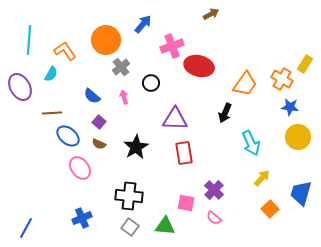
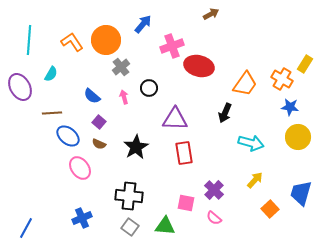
orange L-shape: moved 7 px right, 9 px up
black circle: moved 2 px left, 5 px down
cyan arrow: rotated 50 degrees counterclockwise
yellow arrow: moved 7 px left, 2 px down
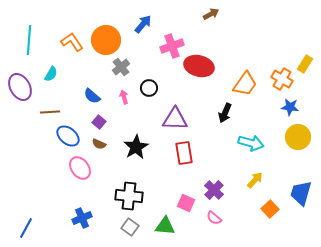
brown line: moved 2 px left, 1 px up
pink square: rotated 12 degrees clockwise
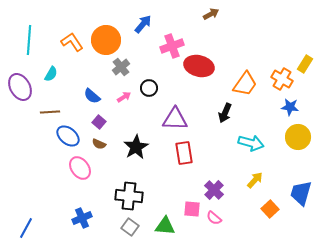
pink arrow: rotated 72 degrees clockwise
pink square: moved 6 px right, 6 px down; rotated 18 degrees counterclockwise
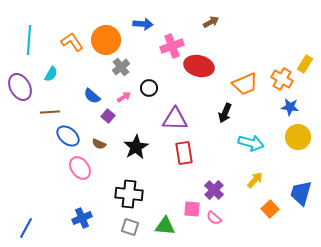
brown arrow: moved 8 px down
blue arrow: rotated 54 degrees clockwise
orange trapezoid: rotated 32 degrees clockwise
purple square: moved 9 px right, 6 px up
black cross: moved 2 px up
gray square: rotated 18 degrees counterclockwise
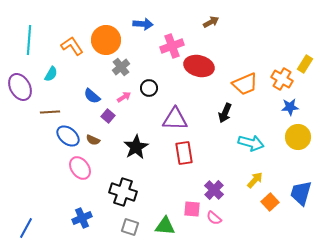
orange L-shape: moved 4 px down
blue star: rotated 12 degrees counterclockwise
brown semicircle: moved 6 px left, 4 px up
black cross: moved 6 px left, 2 px up; rotated 12 degrees clockwise
orange square: moved 7 px up
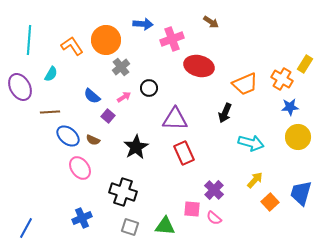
brown arrow: rotated 63 degrees clockwise
pink cross: moved 7 px up
red rectangle: rotated 15 degrees counterclockwise
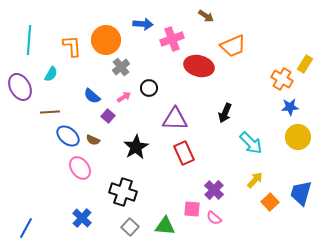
brown arrow: moved 5 px left, 6 px up
orange L-shape: rotated 30 degrees clockwise
orange trapezoid: moved 12 px left, 38 px up
cyan arrow: rotated 30 degrees clockwise
blue cross: rotated 24 degrees counterclockwise
gray square: rotated 24 degrees clockwise
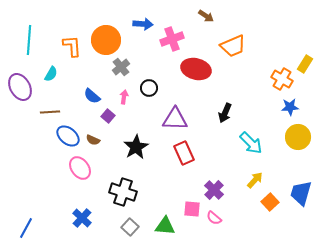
red ellipse: moved 3 px left, 3 px down
pink arrow: rotated 48 degrees counterclockwise
